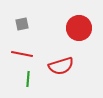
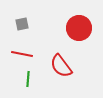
red semicircle: rotated 70 degrees clockwise
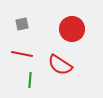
red circle: moved 7 px left, 1 px down
red semicircle: moved 1 px left, 1 px up; rotated 20 degrees counterclockwise
green line: moved 2 px right, 1 px down
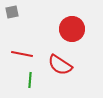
gray square: moved 10 px left, 12 px up
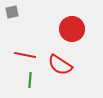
red line: moved 3 px right, 1 px down
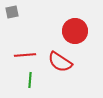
red circle: moved 3 px right, 2 px down
red line: rotated 15 degrees counterclockwise
red semicircle: moved 3 px up
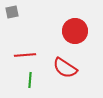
red semicircle: moved 5 px right, 6 px down
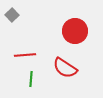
gray square: moved 3 px down; rotated 32 degrees counterclockwise
green line: moved 1 px right, 1 px up
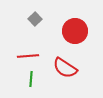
gray square: moved 23 px right, 4 px down
red line: moved 3 px right, 1 px down
